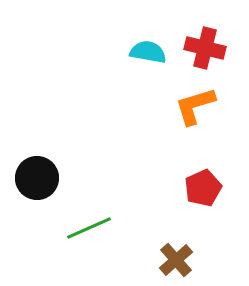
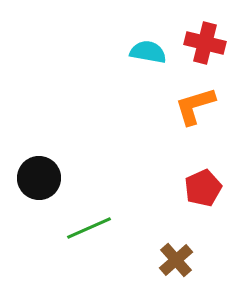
red cross: moved 5 px up
black circle: moved 2 px right
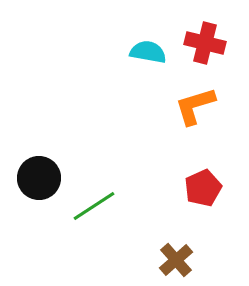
green line: moved 5 px right, 22 px up; rotated 9 degrees counterclockwise
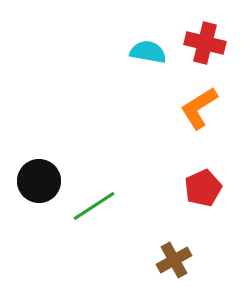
orange L-shape: moved 4 px right, 2 px down; rotated 15 degrees counterclockwise
black circle: moved 3 px down
brown cross: moved 2 px left; rotated 12 degrees clockwise
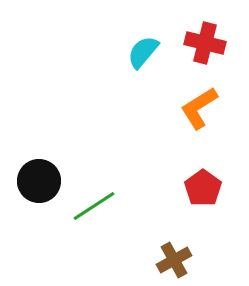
cyan semicircle: moved 5 px left; rotated 60 degrees counterclockwise
red pentagon: rotated 12 degrees counterclockwise
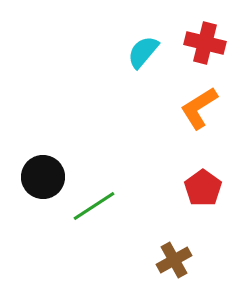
black circle: moved 4 px right, 4 px up
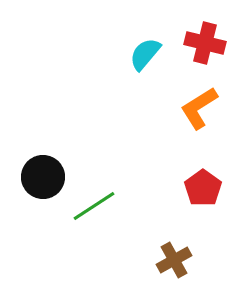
cyan semicircle: moved 2 px right, 2 px down
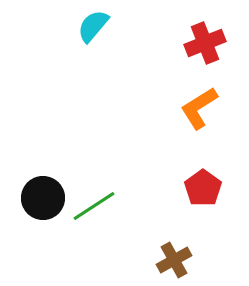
red cross: rotated 36 degrees counterclockwise
cyan semicircle: moved 52 px left, 28 px up
black circle: moved 21 px down
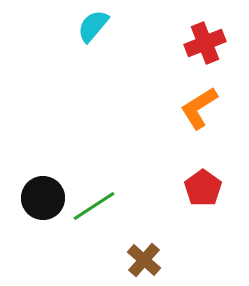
brown cross: moved 30 px left; rotated 20 degrees counterclockwise
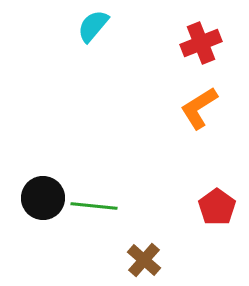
red cross: moved 4 px left
red pentagon: moved 14 px right, 19 px down
green line: rotated 39 degrees clockwise
